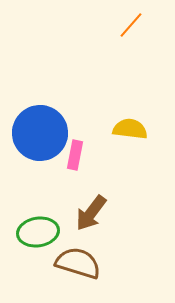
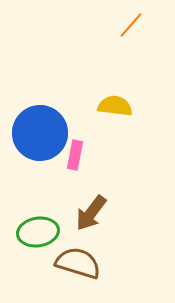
yellow semicircle: moved 15 px left, 23 px up
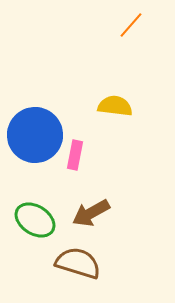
blue circle: moved 5 px left, 2 px down
brown arrow: rotated 24 degrees clockwise
green ellipse: moved 3 px left, 12 px up; rotated 42 degrees clockwise
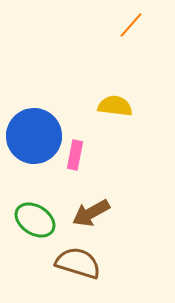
blue circle: moved 1 px left, 1 px down
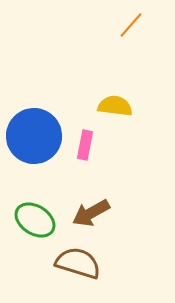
pink rectangle: moved 10 px right, 10 px up
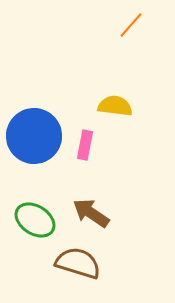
brown arrow: rotated 63 degrees clockwise
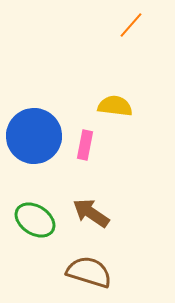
brown semicircle: moved 11 px right, 9 px down
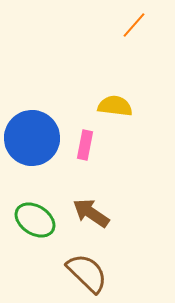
orange line: moved 3 px right
blue circle: moved 2 px left, 2 px down
brown semicircle: moved 2 px left, 1 px down; rotated 27 degrees clockwise
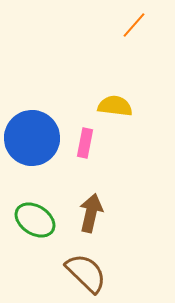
pink rectangle: moved 2 px up
brown arrow: rotated 69 degrees clockwise
brown semicircle: moved 1 px left
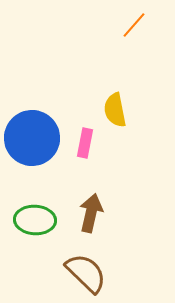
yellow semicircle: moved 4 px down; rotated 108 degrees counterclockwise
green ellipse: rotated 30 degrees counterclockwise
